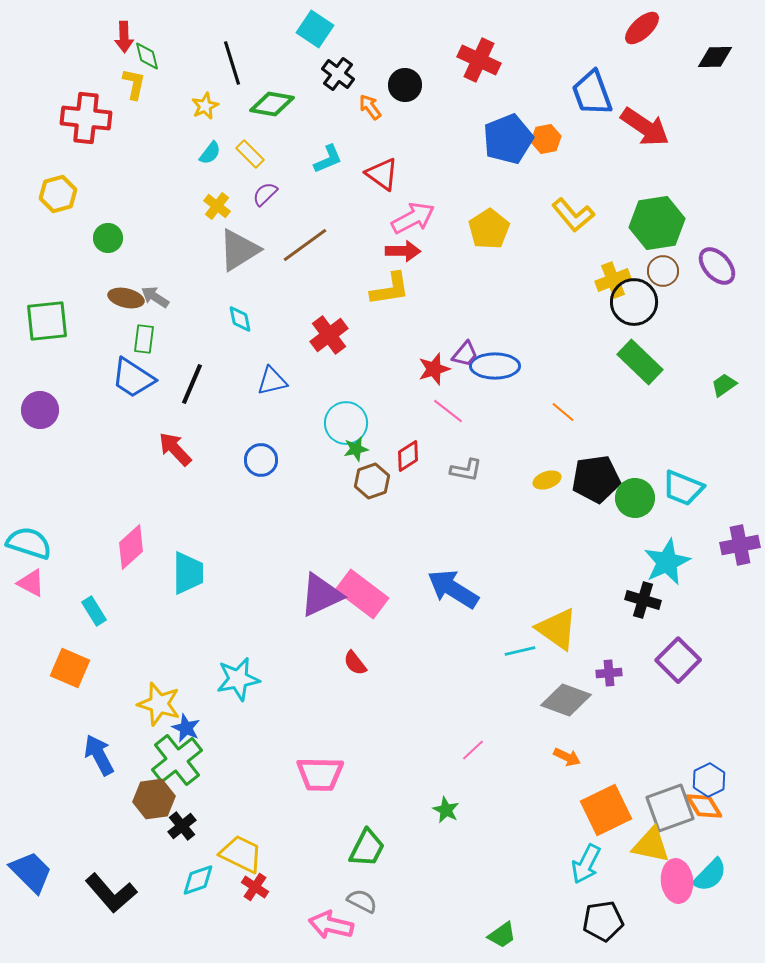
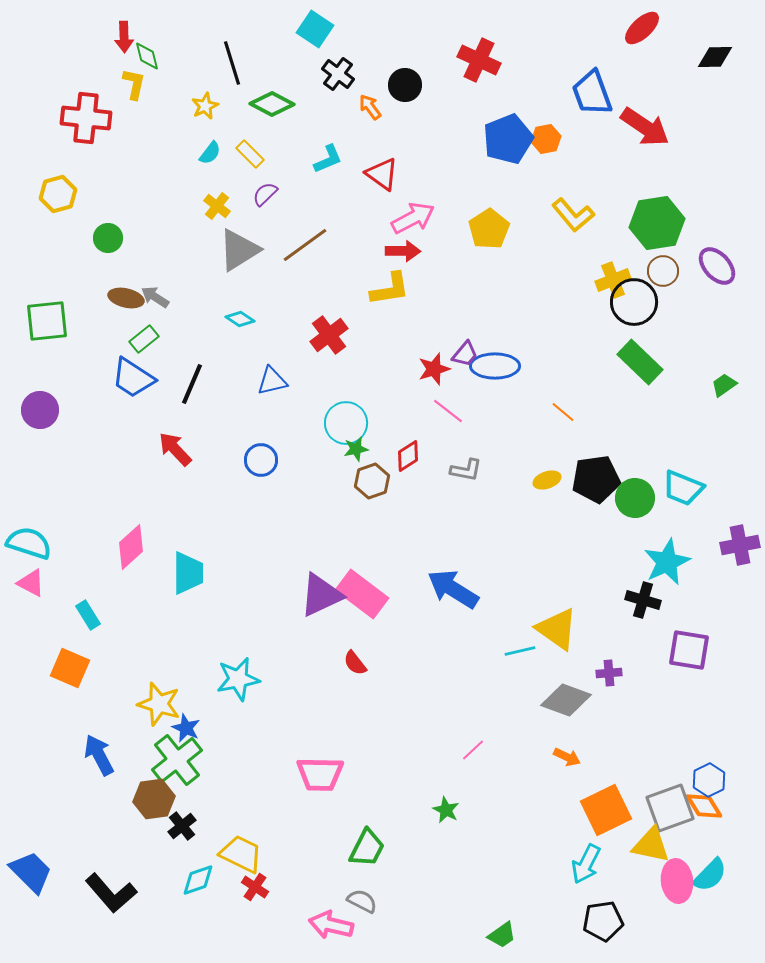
green diamond at (272, 104): rotated 18 degrees clockwise
cyan diamond at (240, 319): rotated 44 degrees counterclockwise
green rectangle at (144, 339): rotated 44 degrees clockwise
cyan rectangle at (94, 611): moved 6 px left, 4 px down
purple square at (678, 660): moved 11 px right, 10 px up; rotated 36 degrees counterclockwise
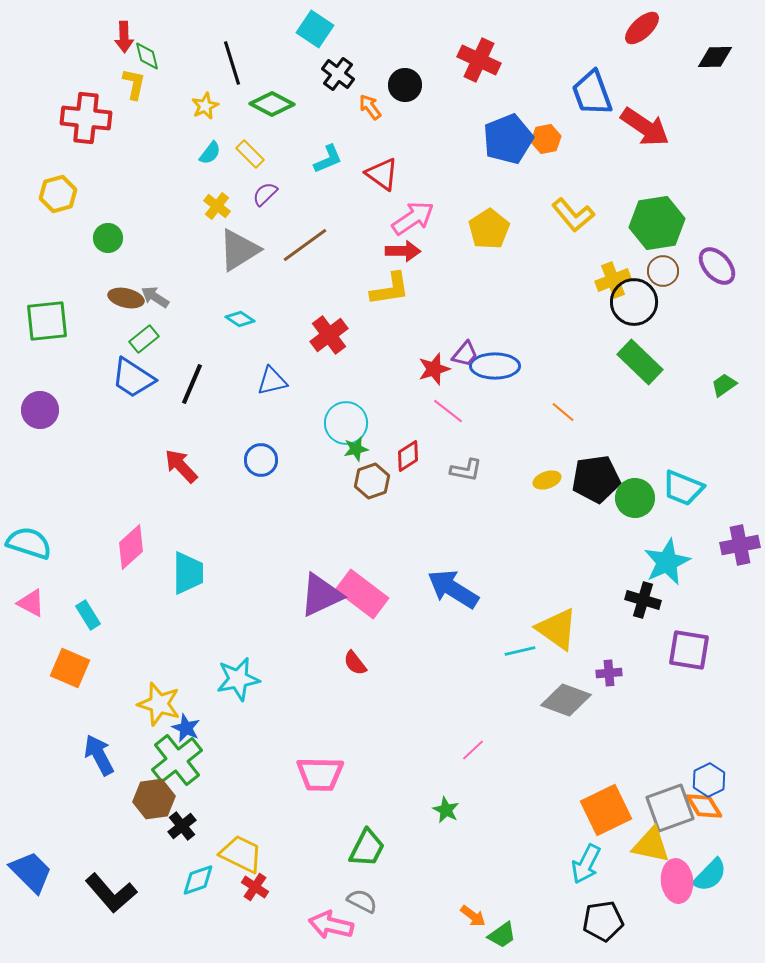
pink arrow at (413, 218): rotated 6 degrees counterclockwise
red arrow at (175, 449): moved 6 px right, 17 px down
pink triangle at (31, 583): moved 20 px down
orange arrow at (567, 757): moved 94 px left, 159 px down; rotated 12 degrees clockwise
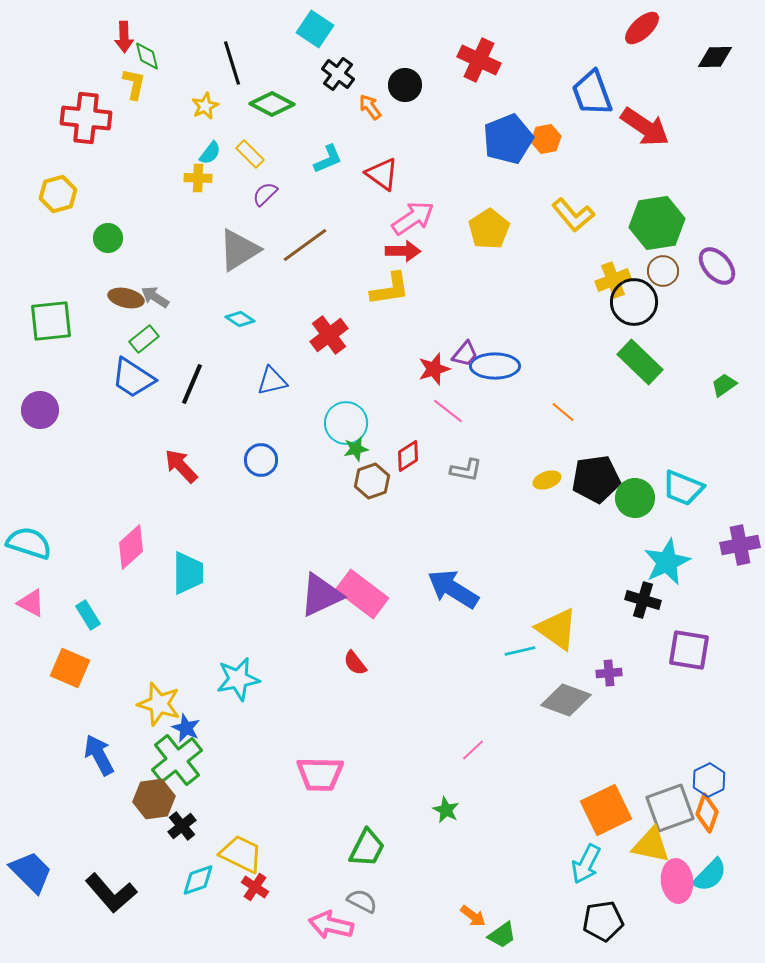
yellow cross at (217, 206): moved 19 px left, 28 px up; rotated 36 degrees counterclockwise
green square at (47, 321): moved 4 px right
orange diamond at (704, 806): moved 3 px right, 7 px down; rotated 51 degrees clockwise
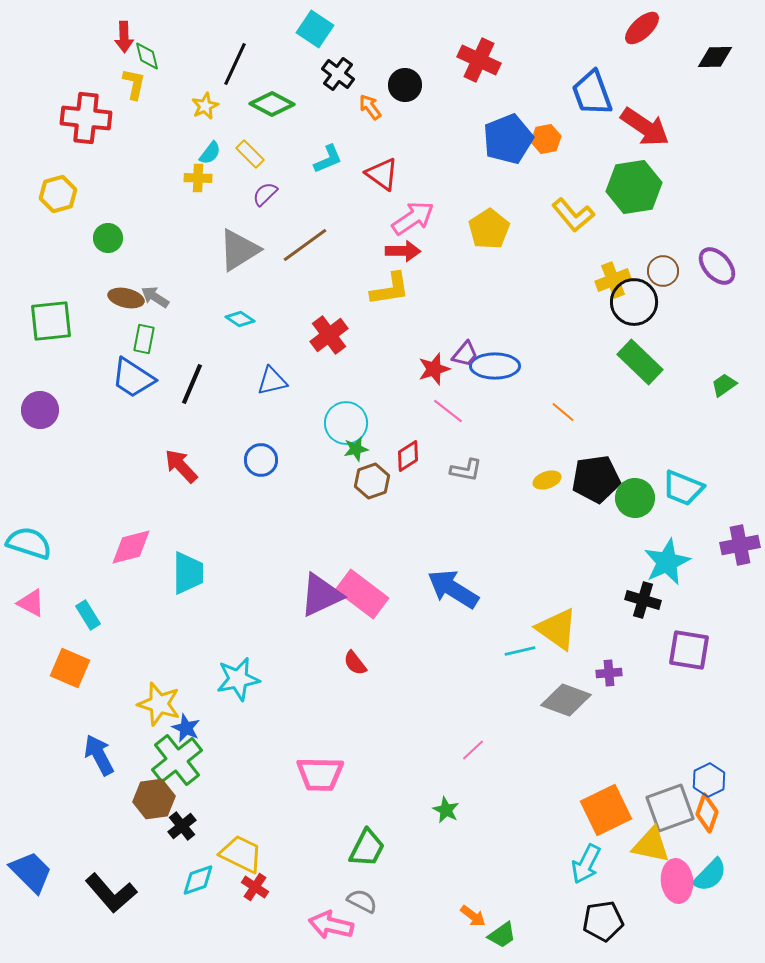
black line at (232, 63): moved 3 px right, 1 px down; rotated 42 degrees clockwise
green hexagon at (657, 223): moved 23 px left, 36 px up
green rectangle at (144, 339): rotated 40 degrees counterclockwise
pink diamond at (131, 547): rotated 27 degrees clockwise
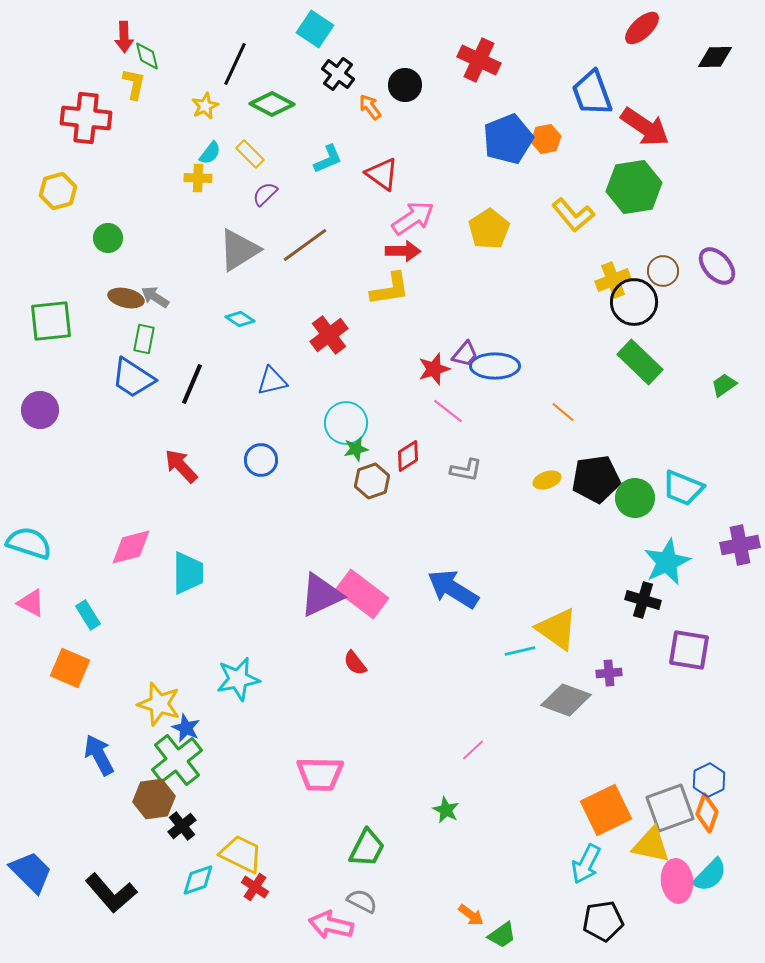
yellow hexagon at (58, 194): moved 3 px up
orange arrow at (473, 916): moved 2 px left, 1 px up
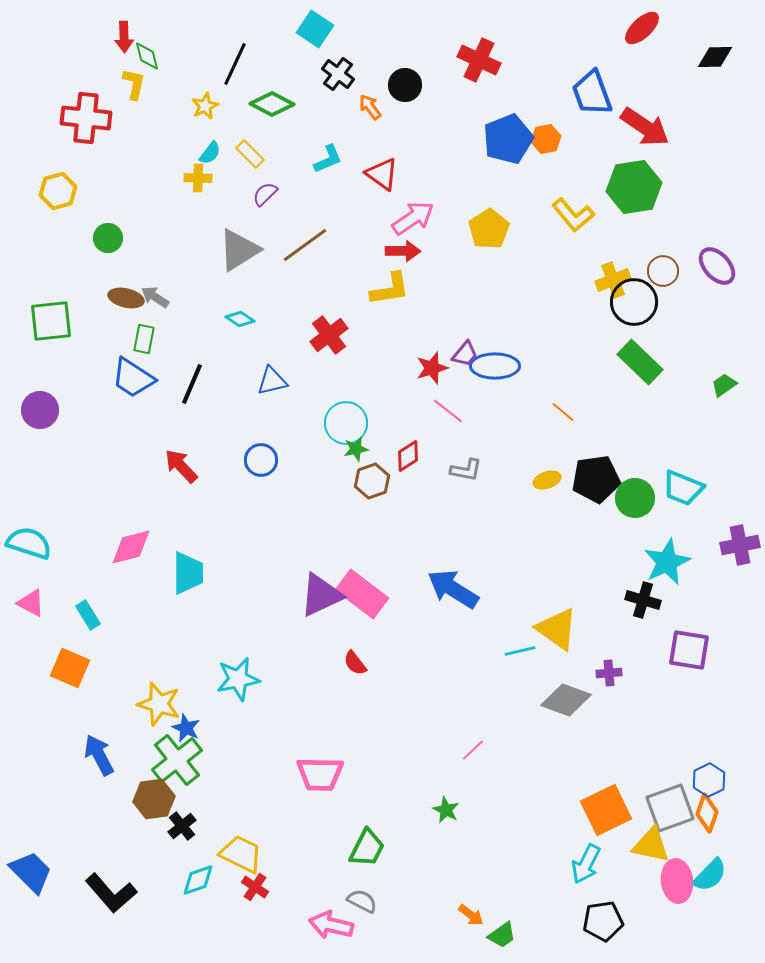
red star at (434, 369): moved 2 px left, 1 px up
